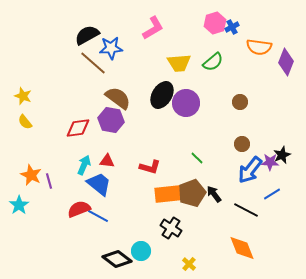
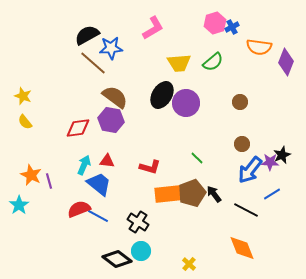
brown semicircle at (118, 98): moved 3 px left, 1 px up
black cross at (171, 228): moved 33 px left, 6 px up
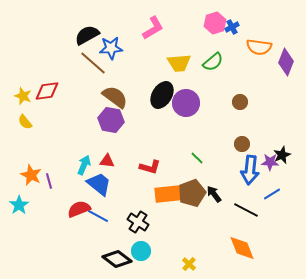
red diamond at (78, 128): moved 31 px left, 37 px up
blue arrow at (250, 170): rotated 32 degrees counterclockwise
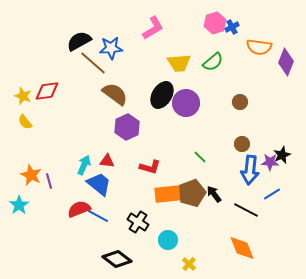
black semicircle at (87, 35): moved 8 px left, 6 px down
brown semicircle at (115, 97): moved 3 px up
purple hexagon at (111, 120): moved 16 px right, 7 px down; rotated 25 degrees clockwise
green line at (197, 158): moved 3 px right, 1 px up
cyan circle at (141, 251): moved 27 px right, 11 px up
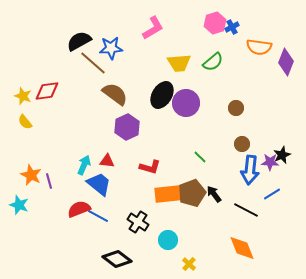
brown circle at (240, 102): moved 4 px left, 6 px down
cyan star at (19, 205): rotated 18 degrees counterclockwise
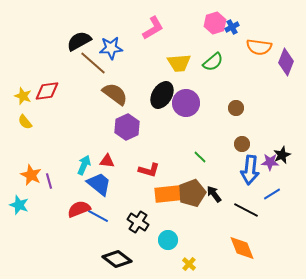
red L-shape at (150, 167): moved 1 px left, 3 px down
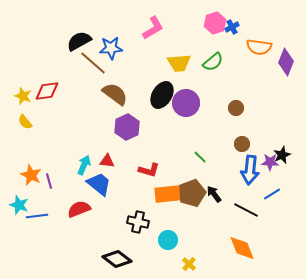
blue line at (98, 216): moved 61 px left; rotated 35 degrees counterclockwise
black cross at (138, 222): rotated 20 degrees counterclockwise
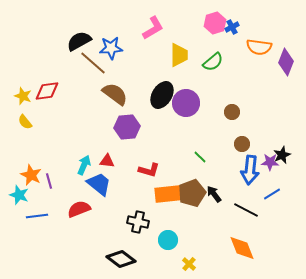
yellow trapezoid at (179, 63): moved 8 px up; rotated 85 degrees counterclockwise
brown circle at (236, 108): moved 4 px left, 4 px down
purple hexagon at (127, 127): rotated 20 degrees clockwise
cyan star at (19, 205): moved 10 px up
black diamond at (117, 259): moved 4 px right
